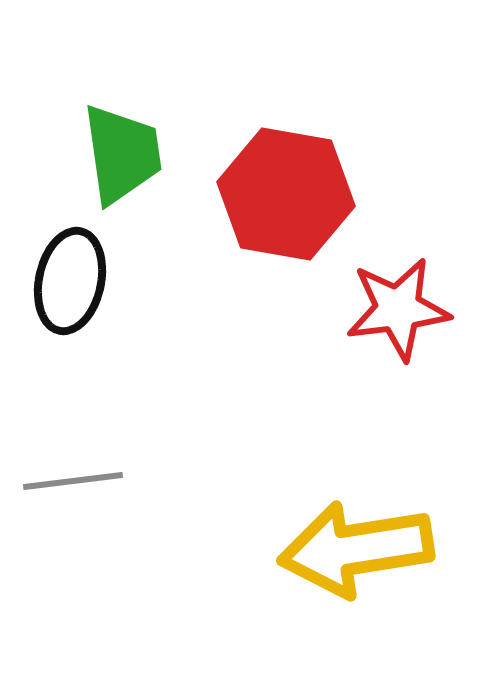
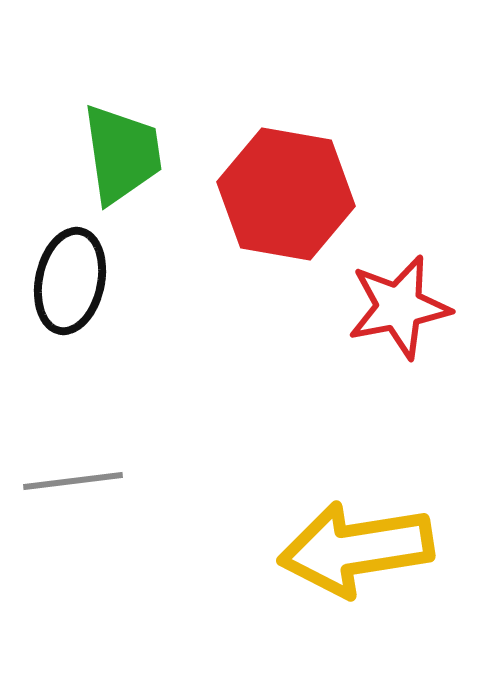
red star: moved 1 px right, 2 px up; rotated 4 degrees counterclockwise
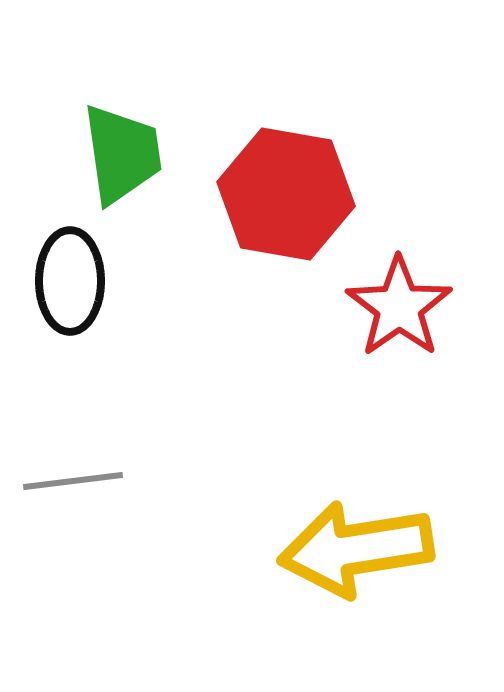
black ellipse: rotated 12 degrees counterclockwise
red star: rotated 24 degrees counterclockwise
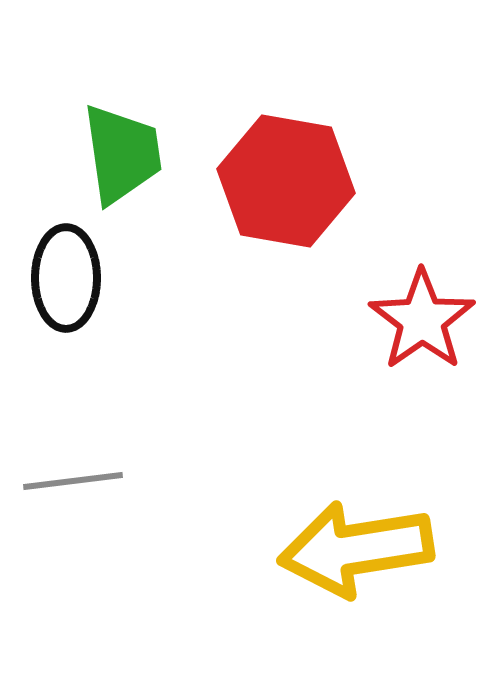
red hexagon: moved 13 px up
black ellipse: moved 4 px left, 3 px up
red star: moved 23 px right, 13 px down
